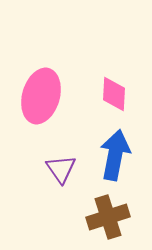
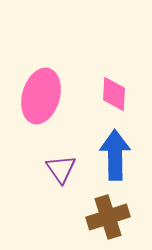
blue arrow: rotated 12 degrees counterclockwise
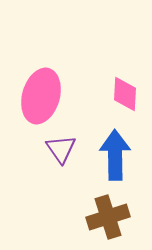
pink diamond: moved 11 px right
purple triangle: moved 20 px up
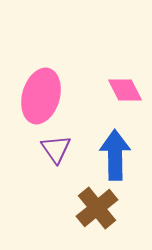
pink diamond: moved 4 px up; rotated 30 degrees counterclockwise
purple triangle: moved 5 px left
brown cross: moved 11 px left, 9 px up; rotated 21 degrees counterclockwise
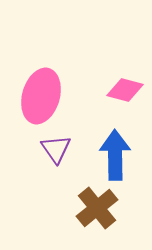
pink diamond: rotated 48 degrees counterclockwise
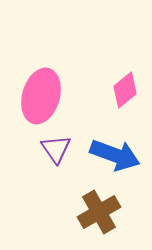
pink diamond: rotated 54 degrees counterclockwise
blue arrow: rotated 111 degrees clockwise
brown cross: moved 2 px right, 4 px down; rotated 9 degrees clockwise
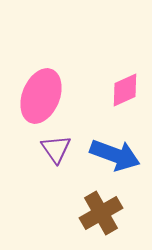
pink diamond: rotated 15 degrees clockwise
pink ellipse: rotated 6 degrees clockwise
brown cross: moved 2 px right, 1 px down
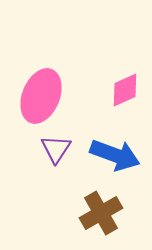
purple triangle: rotated 8 degrees clockwise
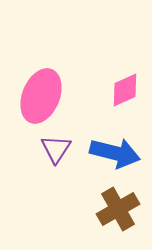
blue arrow: moved 2 px up; rotated 6 degrees counterclockwise
brown cross: moved 17 px right, 4 px up
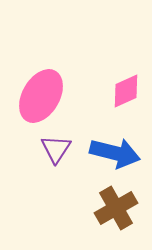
pink diamond: moved 1 px right, 1 px down
pink ellipse: rotated 8 degrees clockwise
brown cross: moved 2 px left, 1 px up
